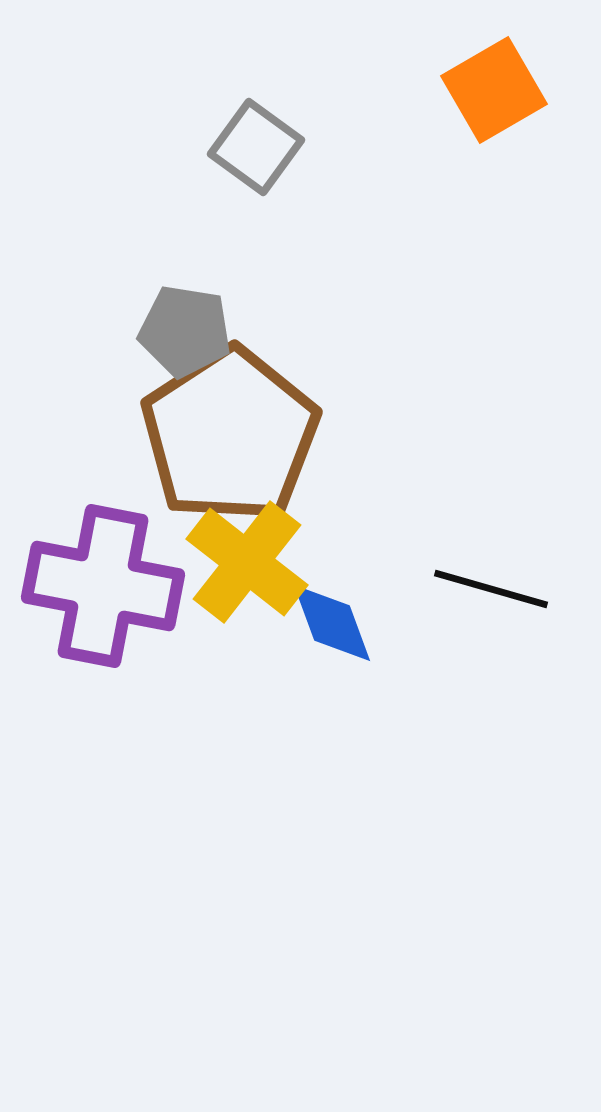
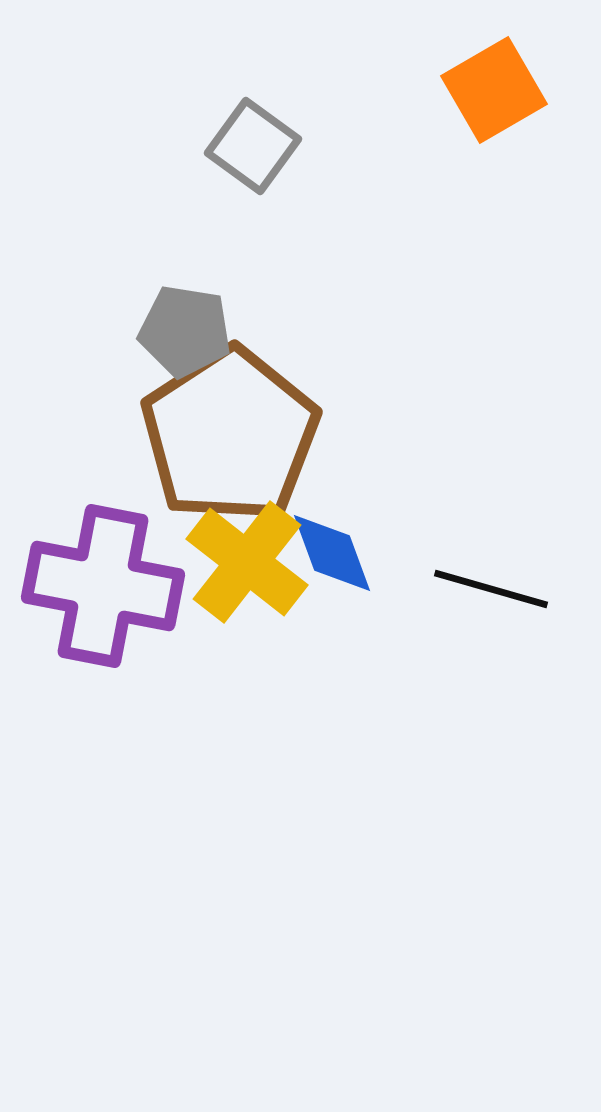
gray square: moved 3 px left, 1 px up
blue diamond: moved 70 px up
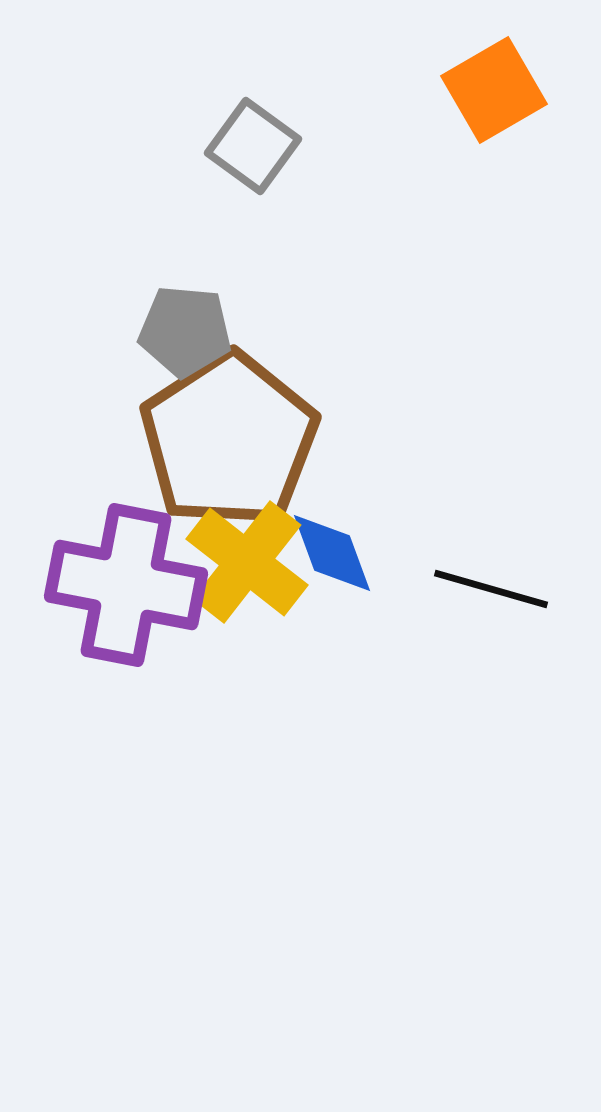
gray pentagon: rotated 4 degrees counterclockwise
brown pentagon: moved 1 px left, 5 px down
purple cross: moved 23 px right, 1 px up
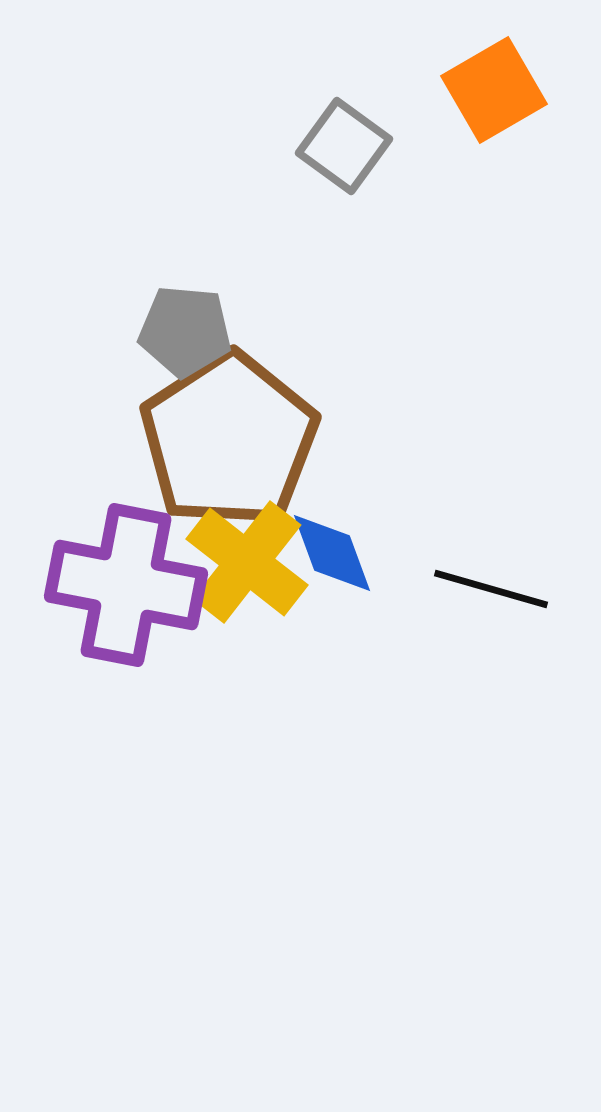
gray square: moved 91 px right
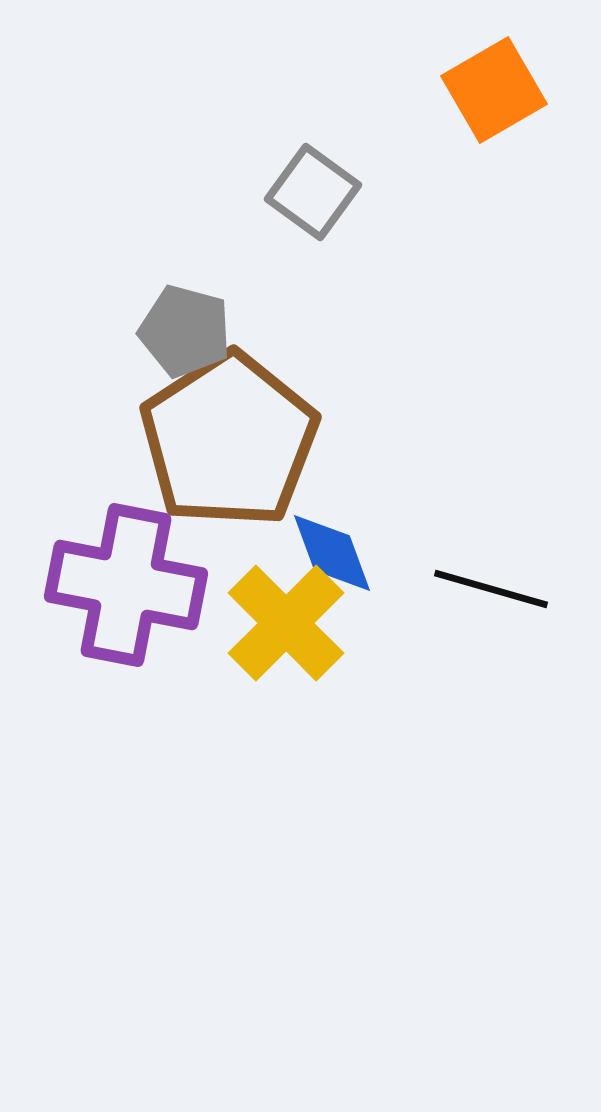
gray square: moved 31 px left, 46 px down
gray pentagon: rotated 10 degrees clockwise
yellow cross: moved 39 px right, 61 px down; rotated 7 degrees clockwise
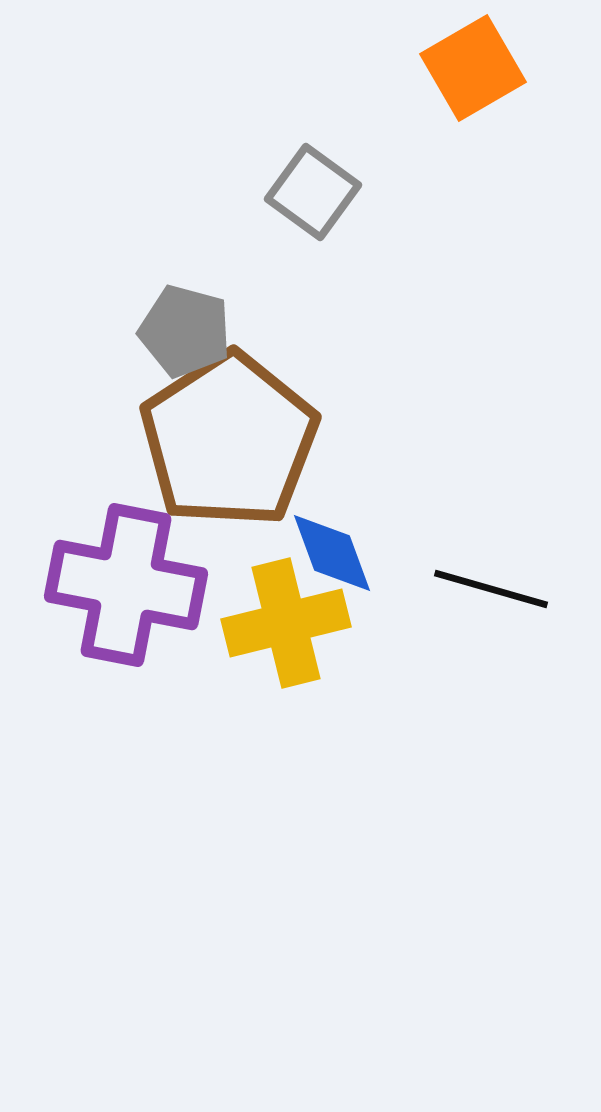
orange square: moved 21 px left, 22 px up
yellow cross: rotated 31 degrees clockwise
